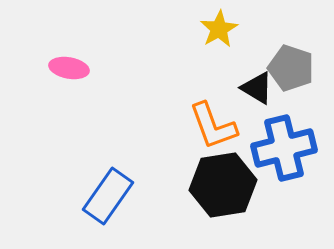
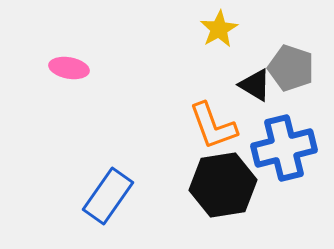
black triangle: moved 2 px left, 3 px up
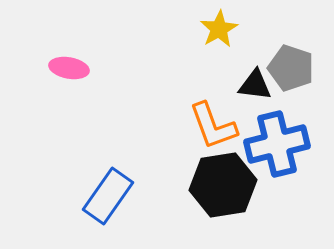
black triangle: rotated 24 degrees counterclockwise
blue cross: moved 7 px left, 4 px up
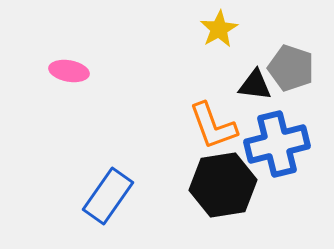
pink ellipse: moved 3 px down
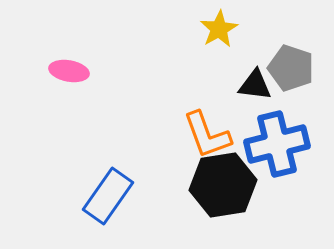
orange L-shape: moved 6 px left, 9 px down
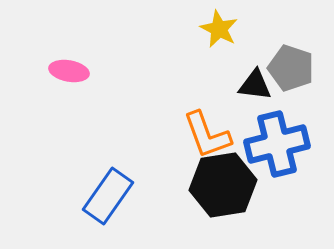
yellow star: rotated 15 degrees counterclockwise
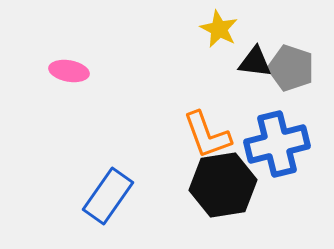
black triangle: moved 23 px up
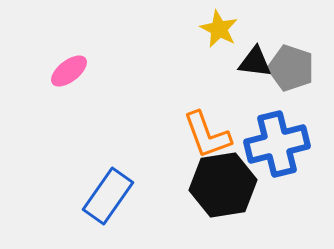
pink ellipse: rotated 48 degrees counterclockwise
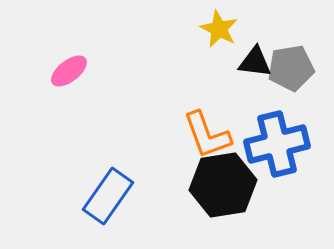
gray pentagon: rotated 27 degrees counterclockwise
